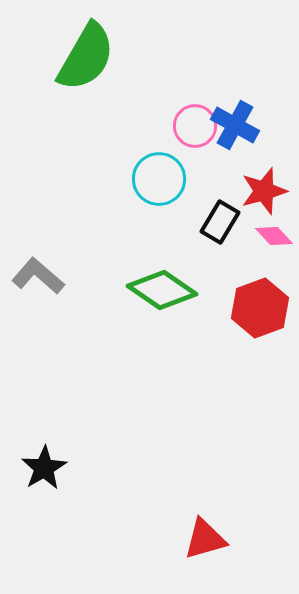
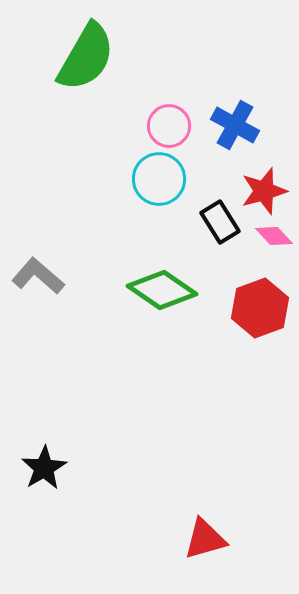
pink circle: moved 26 px left
black rectangle: rotated 63 degrees counterclockwise
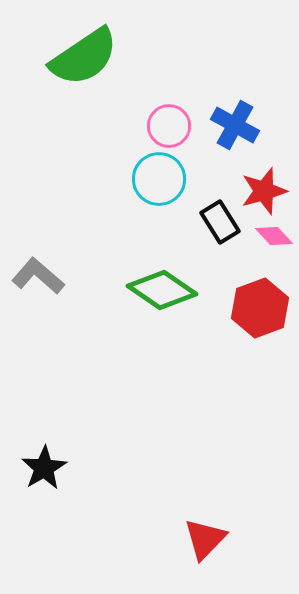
green semicircle: moved 2 px left; rotated 26 degrees clockwise
red triangle: rotated 30 degrees counterclockwise
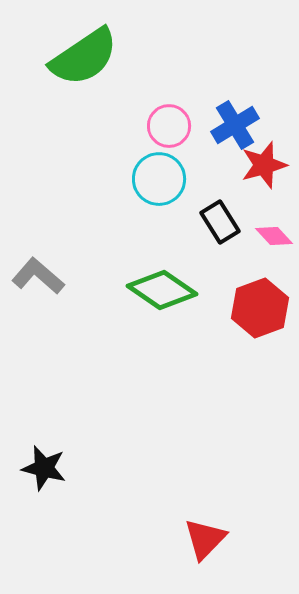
blue cross: rotated 30 degrees clockwise
red star: moved 26 px up
black star: rotated 27 degrees counterclockwise
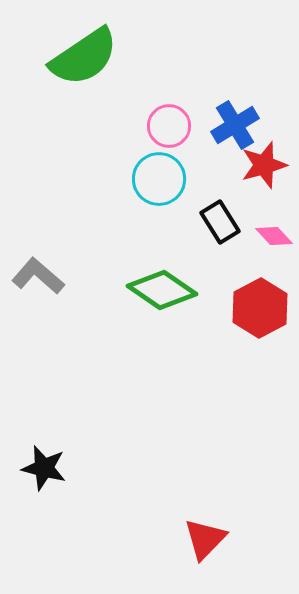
red hexagon: rotated 8 degrees counterclockwise
